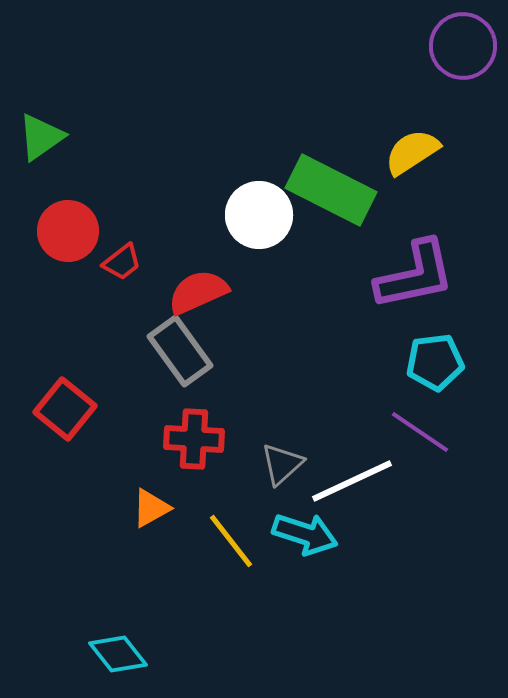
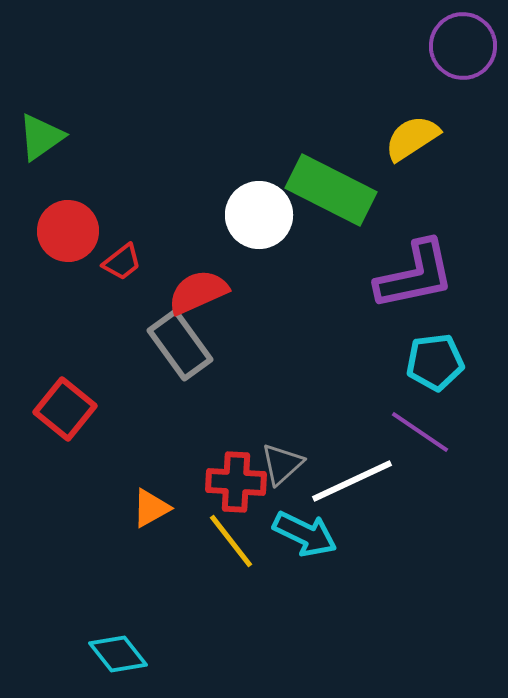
yellow semicircle: moved 14 px up
gray rectangle: moved 6 px up
red cross: moved 42 px right, 43 px down
cyan arrow: rotated 8 degrees clockwise
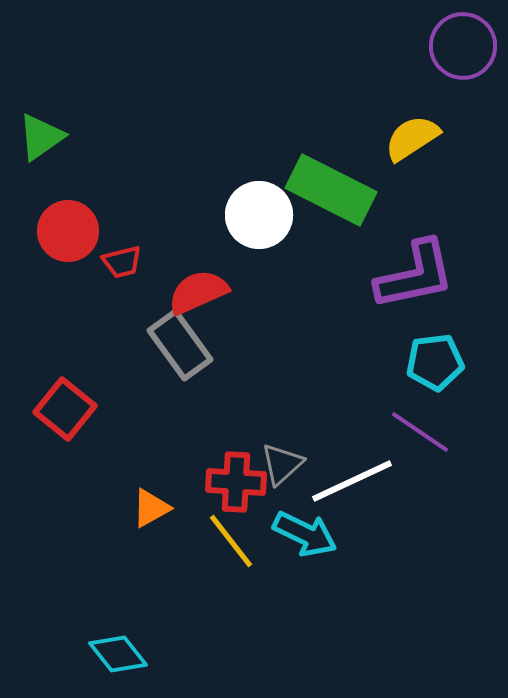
red trapezoid: rotated 24 degrees clockwise
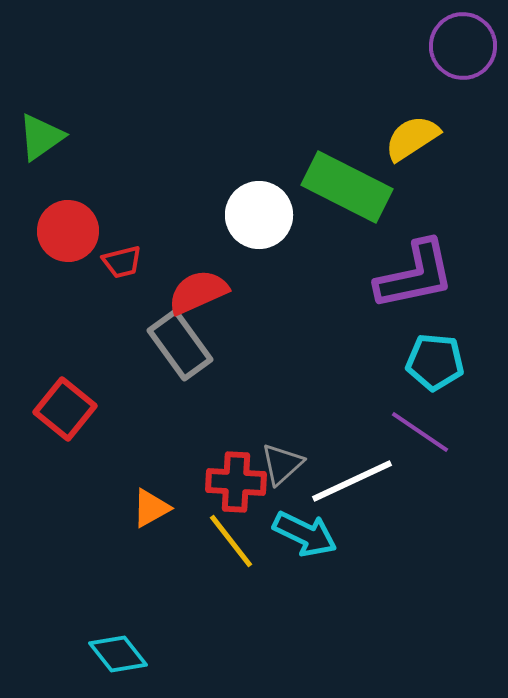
green rectangle: moved 16 px right, 3 px up
cyan pentagon: rotated 12 degrees clockwise
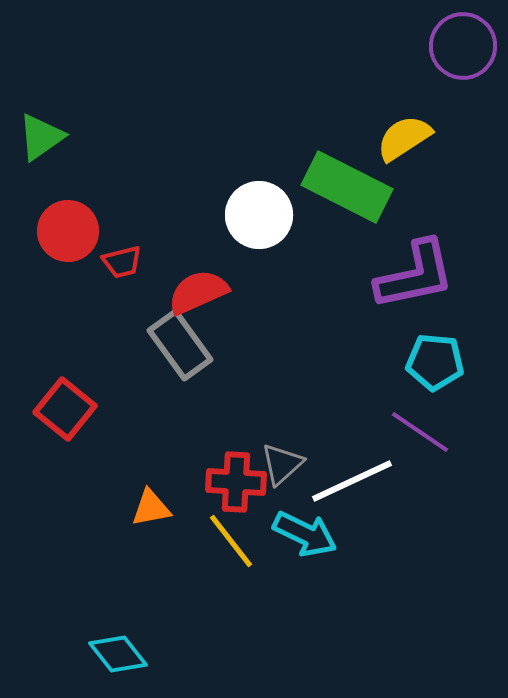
yellow semicircle: moved 8 px left
orange triangle: rotated 18 degrees clockwise
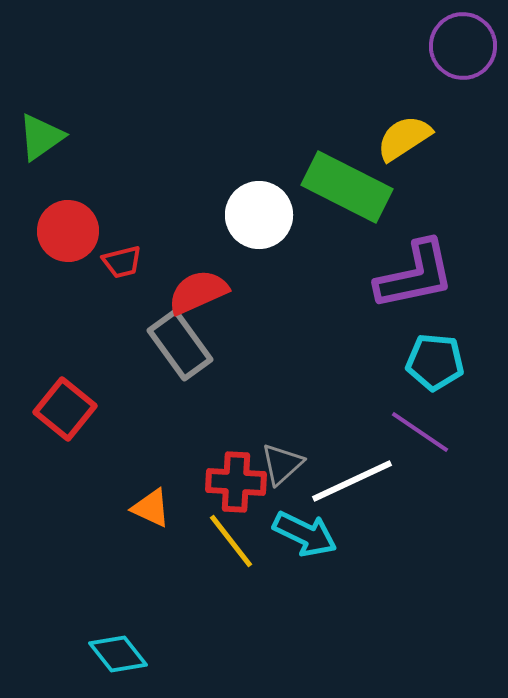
orange triangle: rotated 36 degrees clockwise
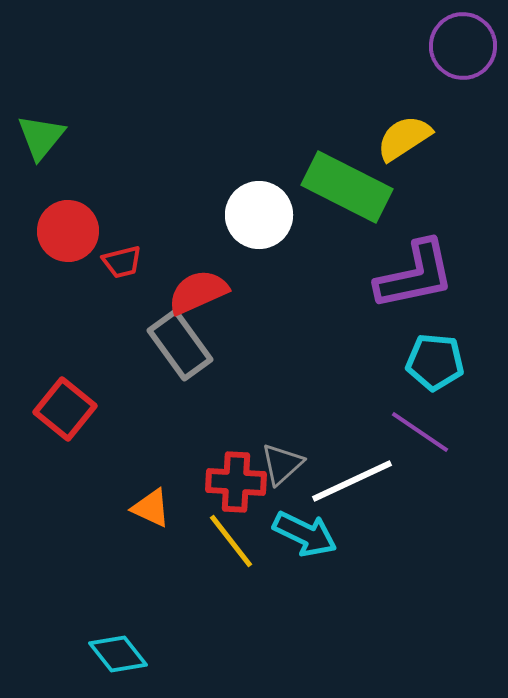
green triangle: rotated 16 degrees counterclockwise
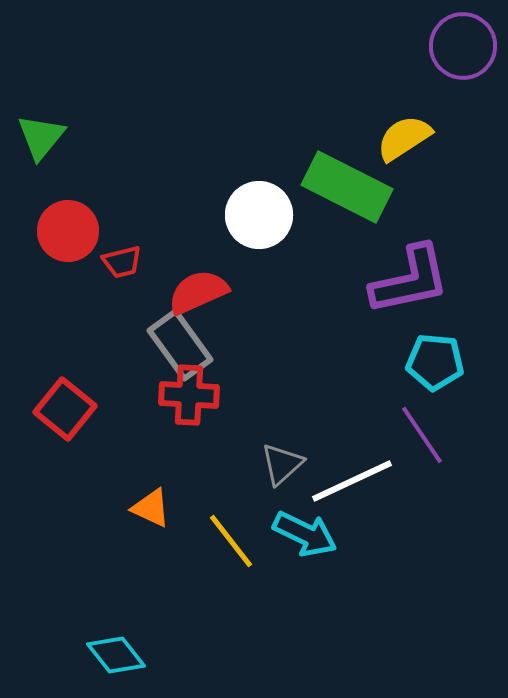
purple L-shape: moved 5 px left, 5 px down
purple line: moved 2 px right, 3 px down; rotated 22 degrees clockwise
red cross: moved 47 px left, 87 px up
cyan diamond: moved 2 px left, 1 px down
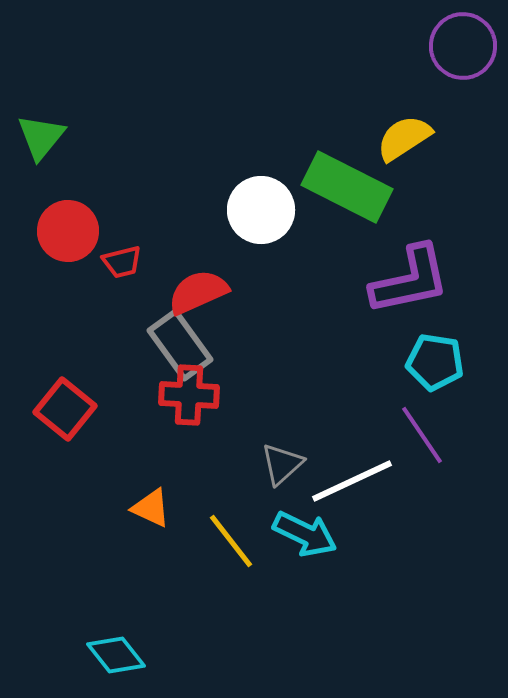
white circle: moved 2 px right, 5 px up
cyan pentagon: rotated 4 degrees clockwise
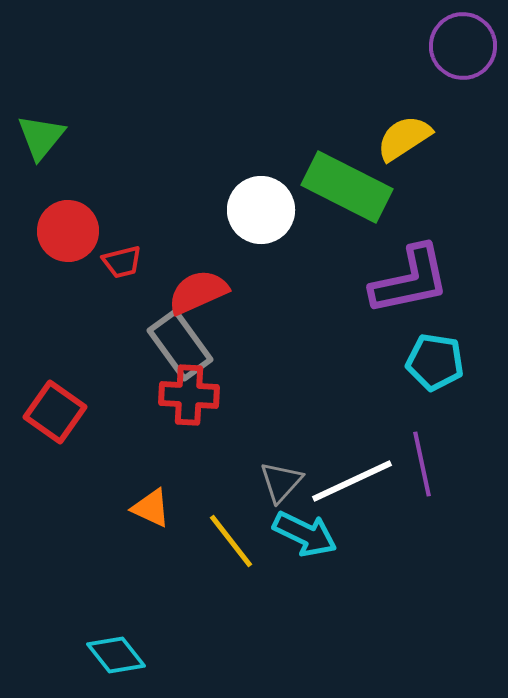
red square: moved 10 px left, 3 px down; rotated 4 degrees counterclockwise
purple line: moved 29 px down; rotated 22 degrees clockwise
gray triangle: moved 1 px left, 18 px down; rotated 6 degrees counterclockwise
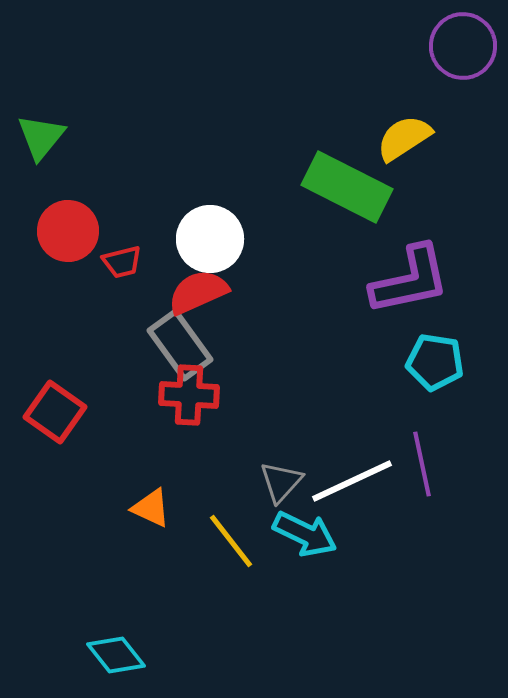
white circle: moved 51 px left, 29 px down
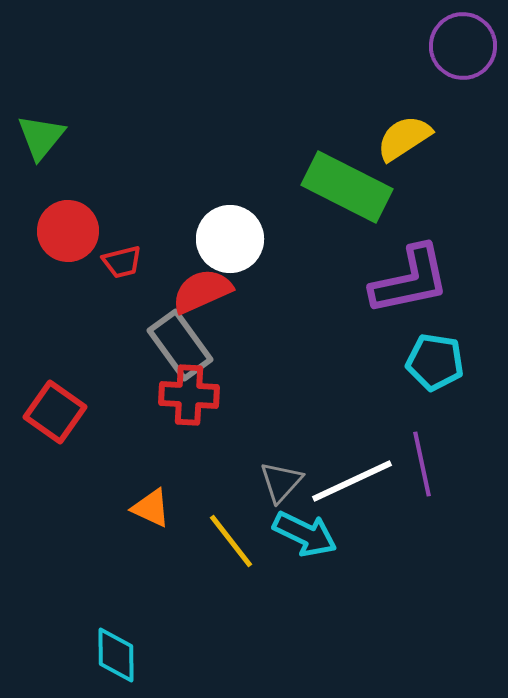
white circle: moved 20 px right
red semicircle: moved 4 px right, 1 px up
cyan diamond: rotated 38 degrees clockwise
